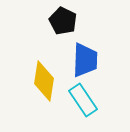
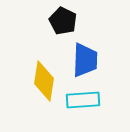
cyan rectangle: rotated 60 degrees counterclockwise
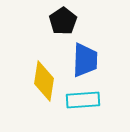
black pentagon: rotated 12 degrees clockwise
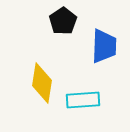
blue trapezoid: moved 19 px right, 14 px up
yellow diamond: moved 2 px left, 2 px down
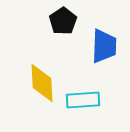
yellow diamond: rotated 12 degrees counterclockwise
